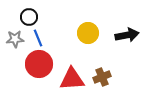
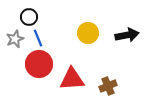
gray star: rotated 18 degrees counterclockwise
brown cross: moved 6 px right, 9 px down
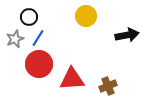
yellow circle: moved 2 px left, 17 px up
blue line: rotated 54 degrees clockwise
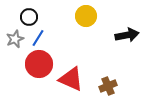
red triangle: moved 1 px left; rotated 28 degrees clockwise
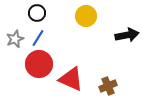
black circle: moved 8 px right, 4 px up
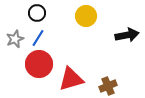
red triangle: rotated 40 degrees counterclockwise
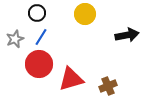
yellow circle: moved 1 px left, 2 px up
blue line: moved 3 px right, 1 px up
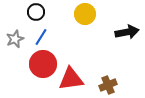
black circle: moved 1 px left, 1 px up
black arrow: moved 3 px up
red circle: moved 4 px right
red triangle: rotated 8 degrees clockwise
brown cross: moved 1 px up
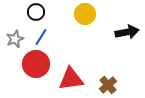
red circle: moved 7 px left
brown cross: rotated 18 degrees counterclockwise
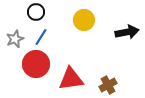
yellow circle: moved 1 px left, 6 px down
brown cross: rotated 12 degrees clockwise
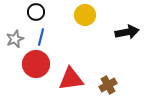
yellow circle: moved 1 px right, 5 px up
blue line: rotated 18 degrees counterclockwise
